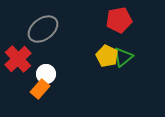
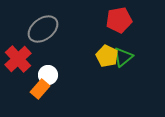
white circle: moved 2 px right, 1 px down
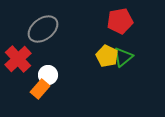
red pentagon: moved 1 px right, 1 px down
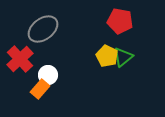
red pentagon: rotated 20 degrees clockwise
red cross: moved 2 px right
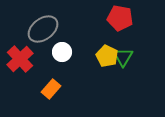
red pentagon: moved 3 px up
green triangle: rotated 20 degrees counterclockwise
white circle: moved 14 px right, 23 px up
orange rectangle: moved 11 px right
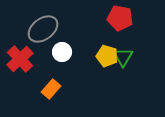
yellow pentagon: rotated 10 degrees counterclockwise
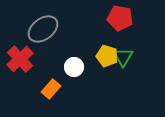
white circle: moved 12 px right, 15 px down
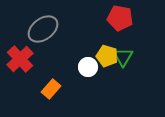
white circle: moved 14 px right
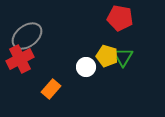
gray ellipse: moved 16 px left, 7 px down
red cross: rotated 16 degrees clockwise
white circle: moved 2 px left
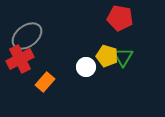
orange rectangle: moved 6 px left, 7 px up
